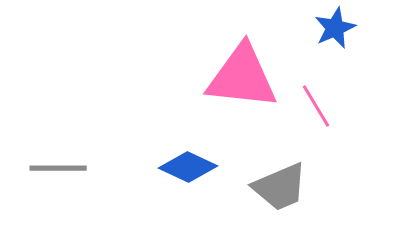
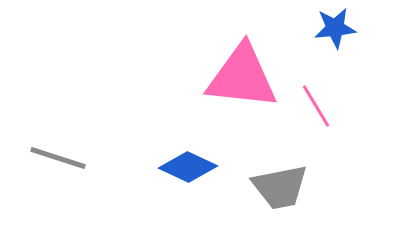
blue star: rotated 18 degrees clockwise
gray line: moved 10 px up; rotated 18 degrees clockwise
gray trapezoid: rotated 12 degrees clockwise
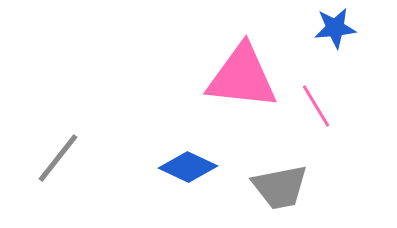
gray line: rotated 70 degrees counterclockwise
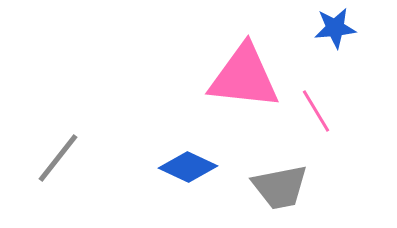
pink triangle: moved 2 px right
pink line: moved 5 px down
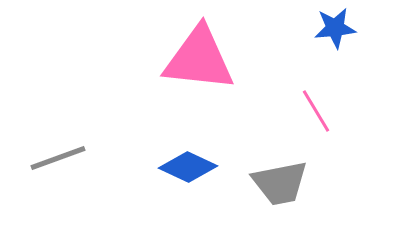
pink triangle: moved 45 px left, 18 px up
gray line: rotated 32 degrees clockwise
gray trapezoid: moved 4 px up
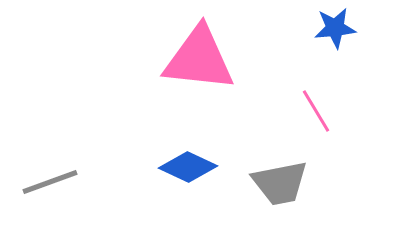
gray line: moved 8 px left, 24 px down
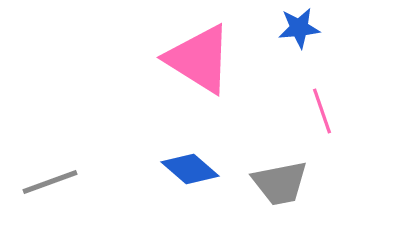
blue star: moved 36 px left
pink triangle: rotated 26 degrees clockwise
pink line: moved 6 px right; rotated 12 degrees clockwise
blue diamond: moved 2 px right, 2 px down; rotated 16 degrees clockwise
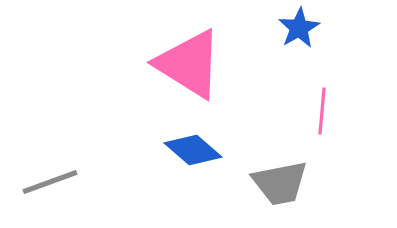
blue star: rotated 24 degrees counterclockwise
pink triangle: moved 10 px left, 5 px down
pink line: rotated 24 degrees clockwise
blue diamond: moved 3 px right, 19 px up
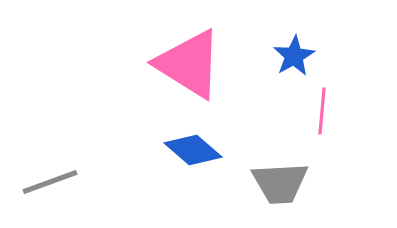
blue star: moved 5 px left, 28 px down
gray trapezoid: rotated 8 degrees clockwise
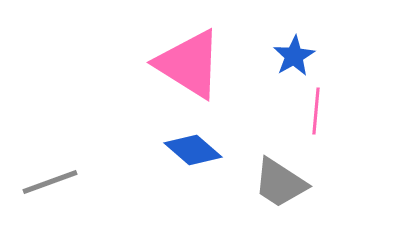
pink line: moved 6 px left
gray trapezoid: rotated 36 degrees clockwise
